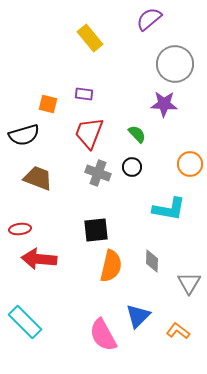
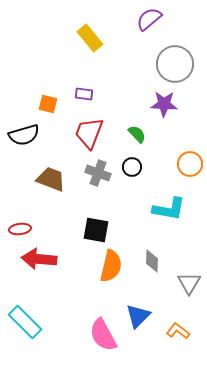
brown trapezoid: moved 13 px right, 1 px down
black square: rotated 16 degrees clockwise
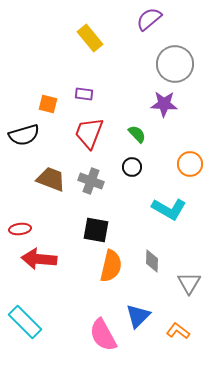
gray cross: moved 7 px left, 8 px down
cyan L-shape: rotated 20 degrees clockwise
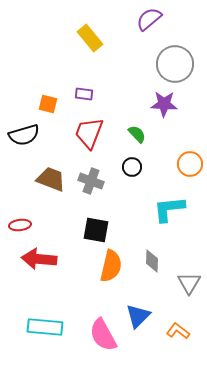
cyan L-shape: rotated 144 degrees clockwise
red ellipse: moved 4 px up
cyan rectangle: moved 20 px right, 5 px down; rotated 40 degrees counterclockwise
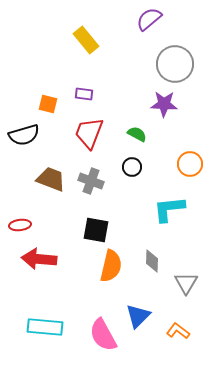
yellow rectangle: moved 4 px left, 2 px down
green semicircle: rotated 18 degrees counterclockwise
gray triangle: moved 3 px left
